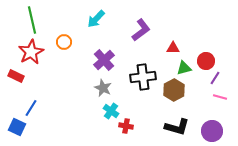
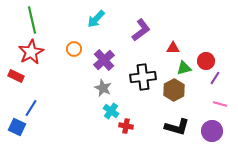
orange circle: moved 10 px right, 7 px down
pink line: moved 7 px down
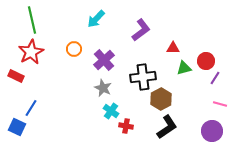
brown hexagon: moved 13 px left, 9 px down
black L-shape: moved 10 px left; rotated 50 degrees counterclockwise
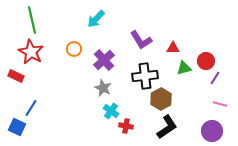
purple L-shape: moved 10 px down; rotated 95 degrees clockwise
red star: rotated 15 degrees counterclockwise
black cross: moved 2 px right, 1 px up
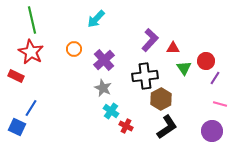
purple L-shape: moved 9 px right; rotated 105 degrees counterclockwise
green triangle: rotated 49 degrees counterclockwise
red cross: rotated 16 degrees clockwise
